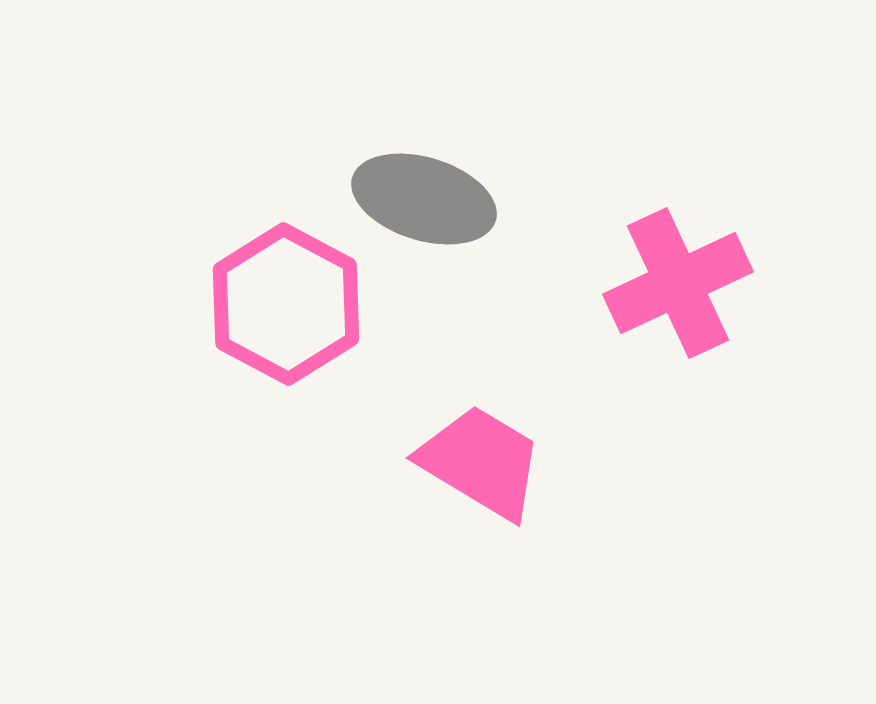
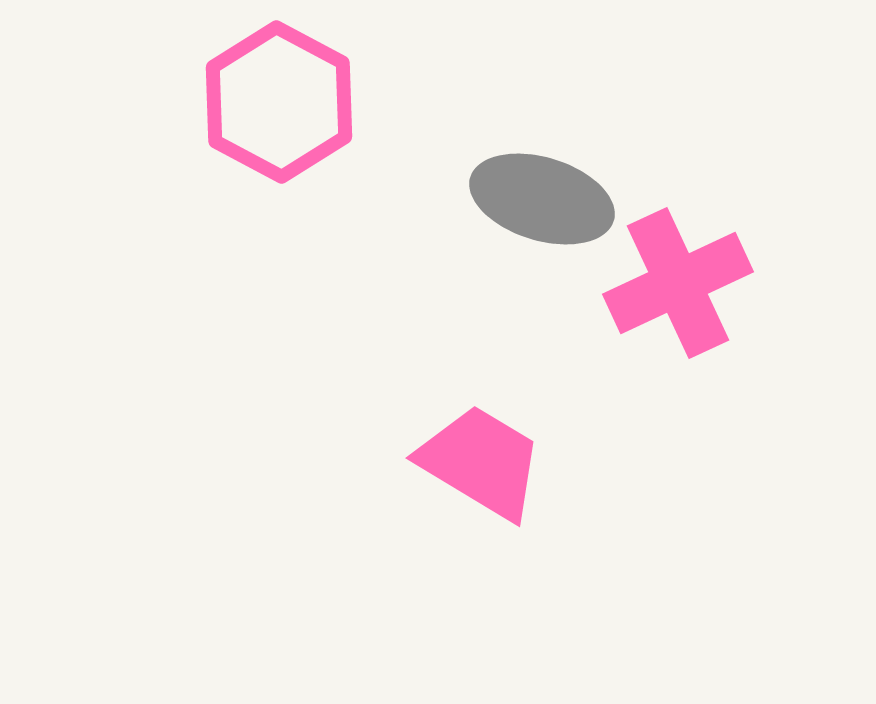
gray ellipse: moved 118 px right
pink hexagon: moved 7 px left, 202 px up
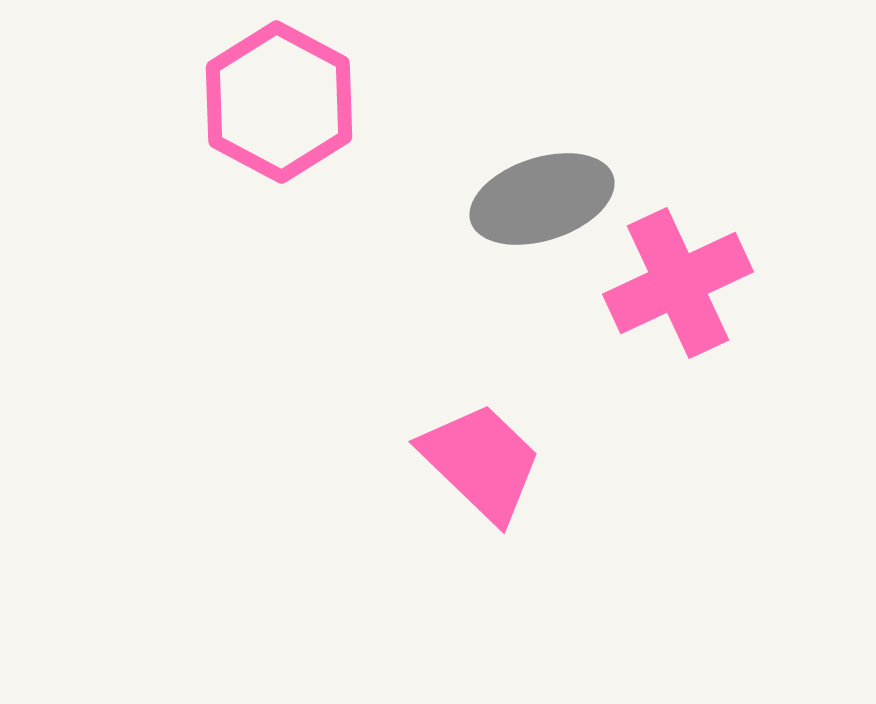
gray ellipse: rotated 35 degrees counterclockwise
pink trapezoid: rotated 13 degrees clockwise
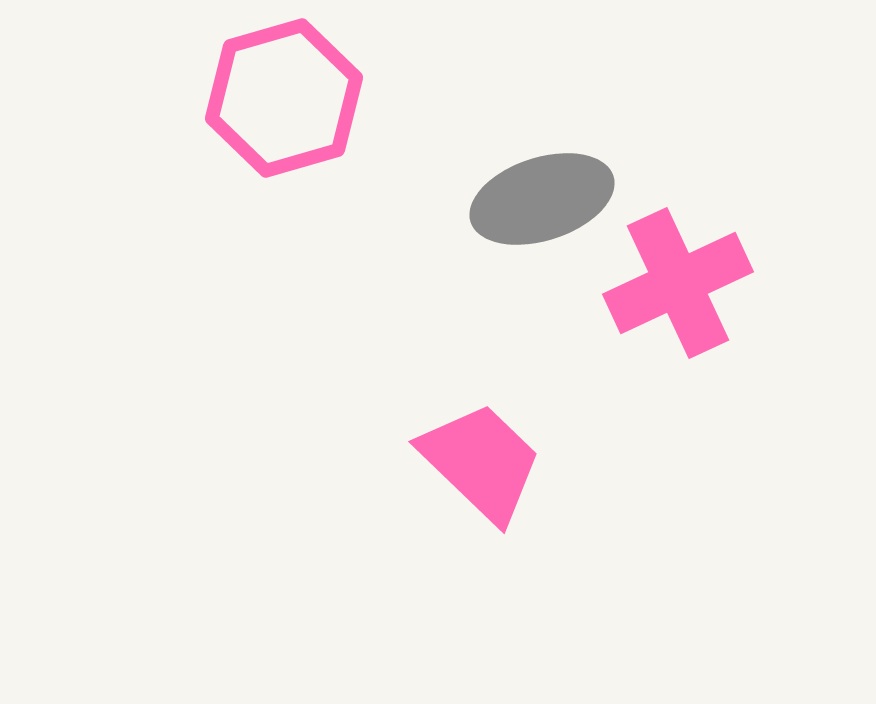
pink hexagon: moved 5 px right, 4 px up; rotated 16 degrees clockwise
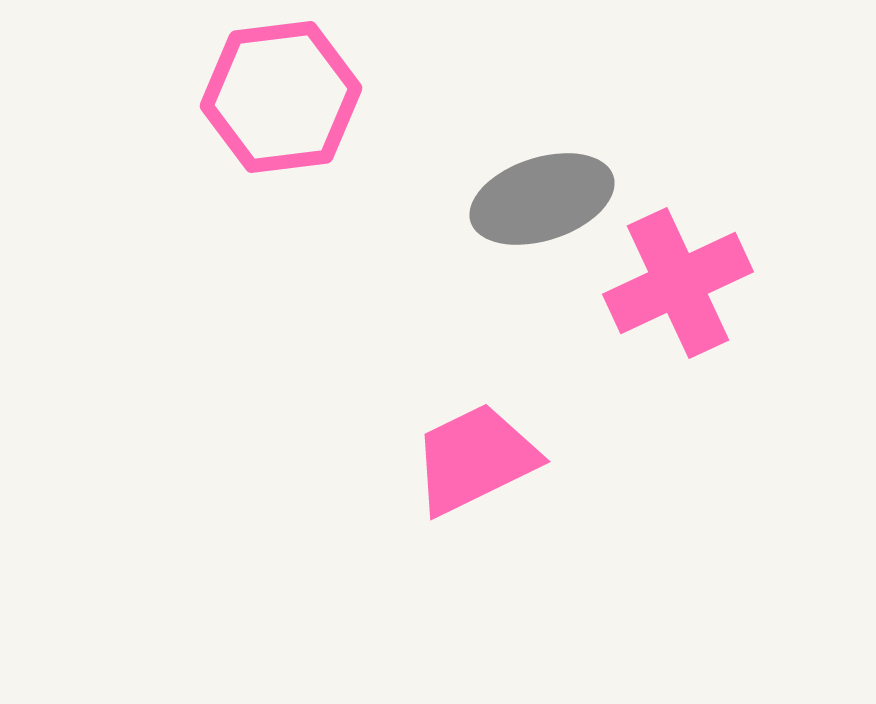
pink hexagon: moved 3 px left, 1 px up; rotated 9 degrees clockwise
pink trapezoid: moved 6 px left, 3 px up; rotated 70 degrees counterclockwise
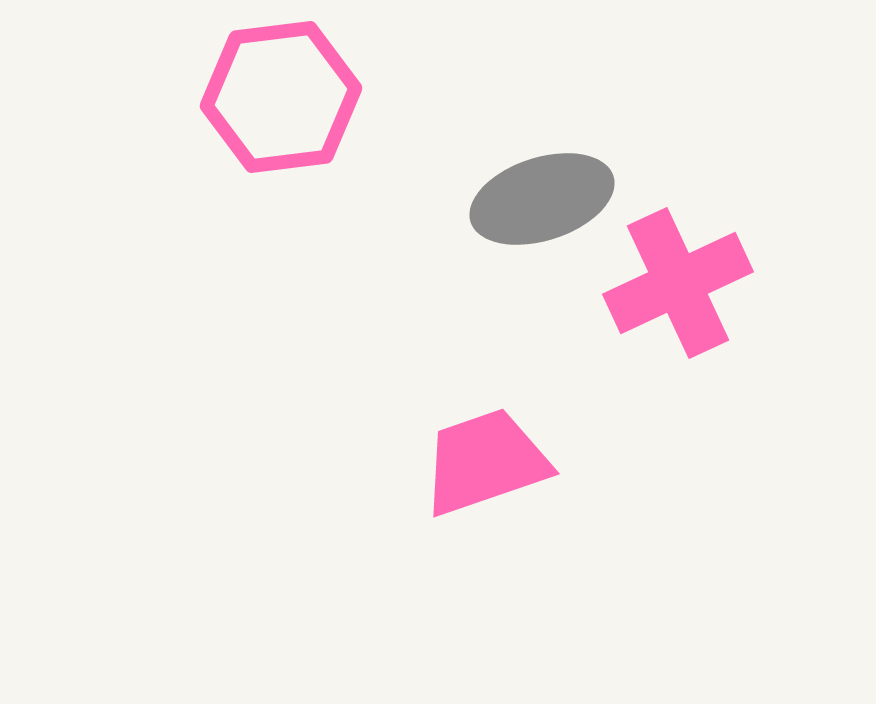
pink trapezoid: moved 10 px right, 3 px down; rotated 7 degrees clockwise
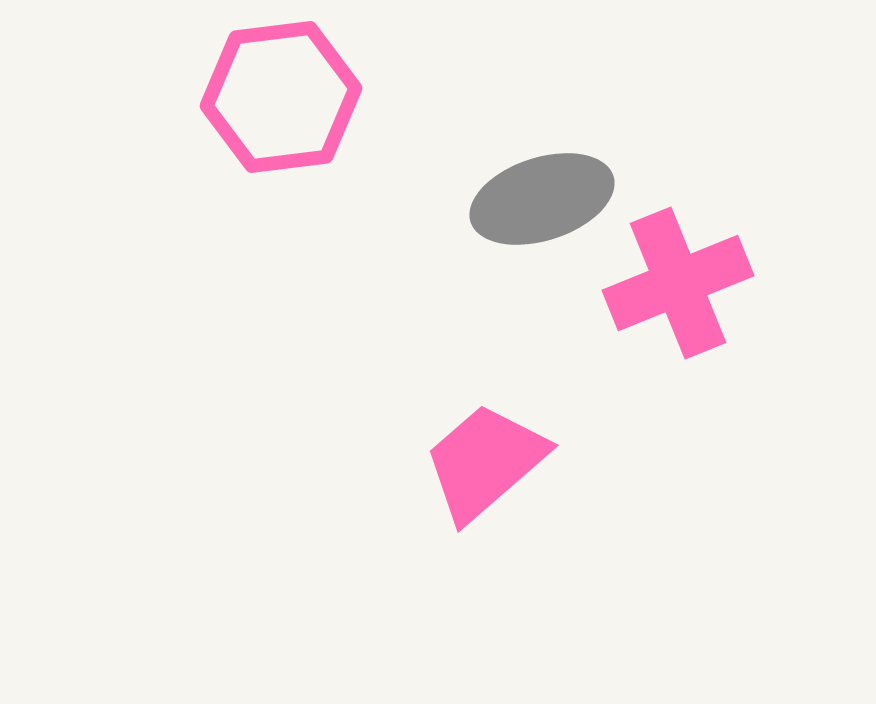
pink cross: rotated 3 degrees clockwise
pink trapezoid: rotated 22 degrees counterclockwise
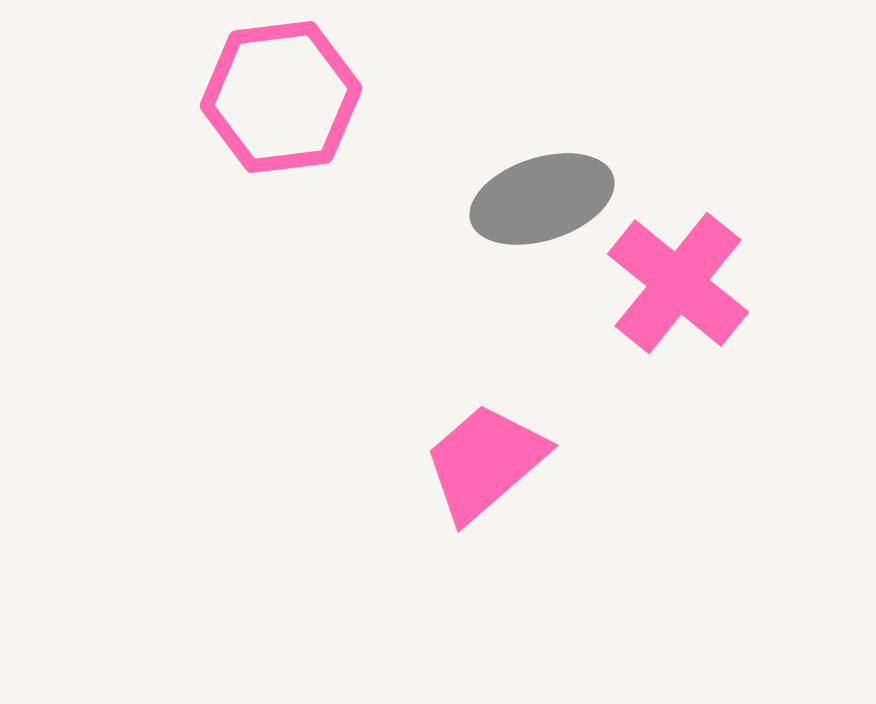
pink cross: rotated 29 degrees counterclockwise
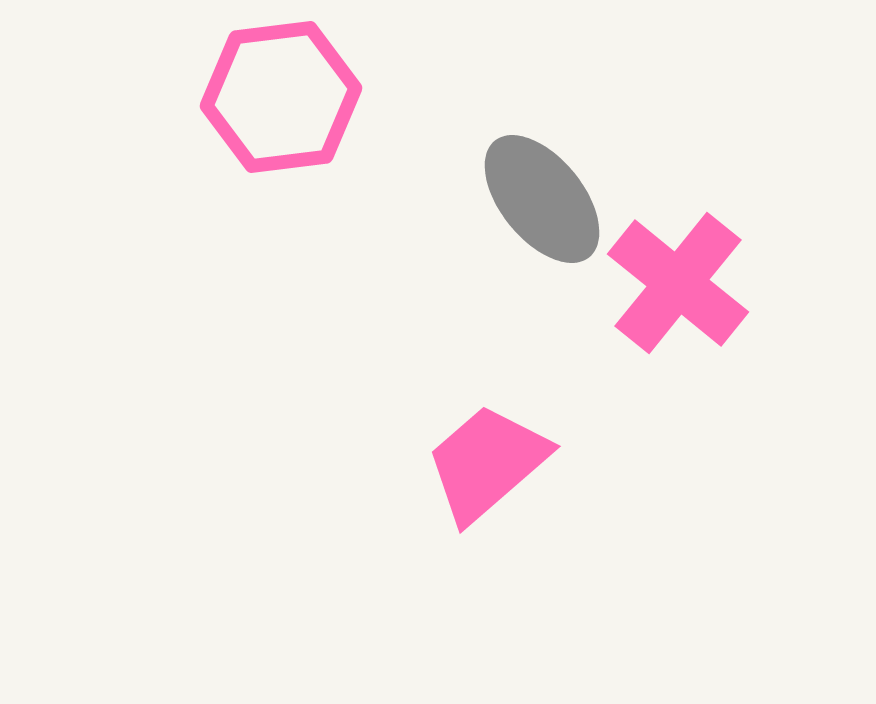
gray ellipse: rotated 69 degrees clockwise
pink trapezoid: moved 2 px right, 1 px down
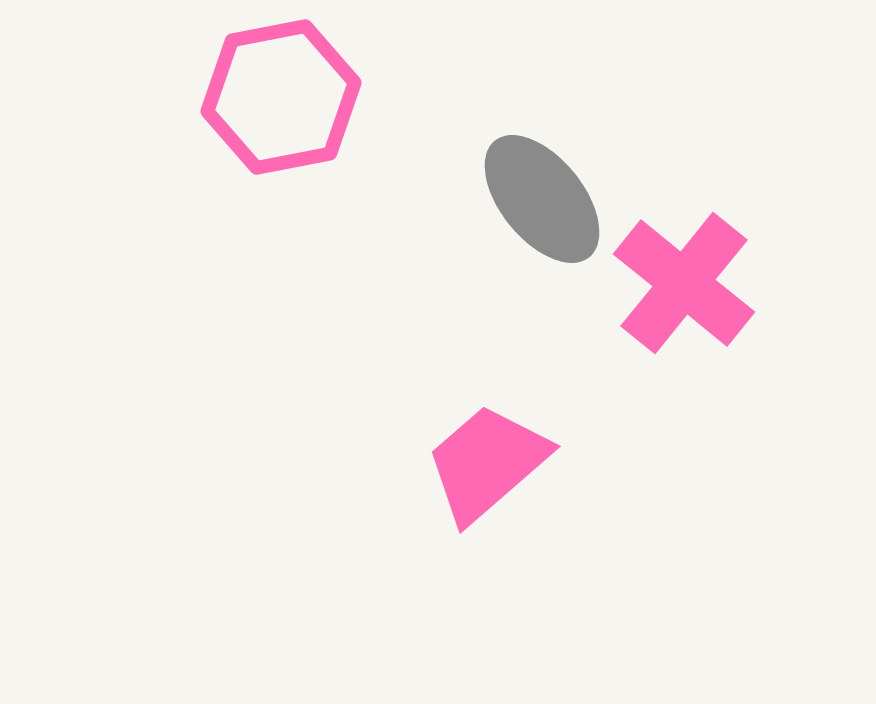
pink hexagon: rotated 4 degrees counterclockwise
pink cross: moved 6 px right
